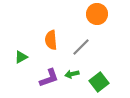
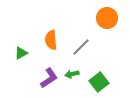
orange circle: moved 10 px right, 4 px down
green triangle: moved 4 px up
purple L-shape: rotated 15 degrees counterclockwise
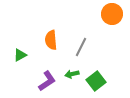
orange circle: moved 5 px right, 4 px up
gray line: rotated 18 degrees counterclockwise
green triangle: moved 1 px left, 2 px down
purple L-shape: moved 2 px left, 3 px down
green square: moved 3 px left, 1 px up
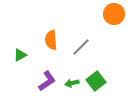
orange circle: moved 2 px right
gray line: rotated 18 degrees clockwise
green arrow: moved 9 px down
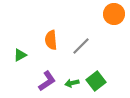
gray line: moved 1 px up
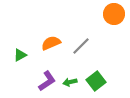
orange semicircle: moved 3 px down; rotated 72 degrees clockwise
green arrow: moved 2 px left, 1 px up
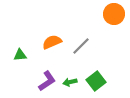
orange semicircle: moved 1 px right, 1 px up
green triangle: rotated 24 degrees clockwise
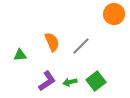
orange semicircle: rotated 90 degrees clockwise
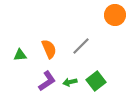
orange circle: moved 1 px right, 1 px down
orange semicircle: moved 3 px left, 7 px down
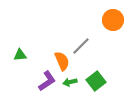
orange circle: moved 2 px left, 5 px down
orange semicircle: moved 13 px right, 12 px down
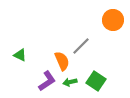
green triangle: rotated 32 degrees clockwise
green square: rotated 18 degrees counterclockwise
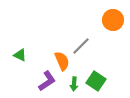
green arrow: moved 4 px right, 2 px down; rotated 72 degrees counterclockwise
